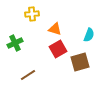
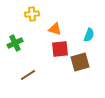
red square: moved 2 px right; rotated 24 degrees clockwise
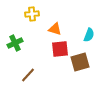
brown line: rotated 14 degrees counterclockwise
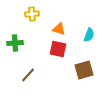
orange triangle: moved 4 px right
green cross: rotated 21 degrees clockwise
red square: moved 2 px left; rotated 18 degrees clockwise
brown square: moved 4 px right, 8 px down
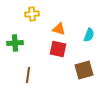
brown line: rotated 35 degrees counterclockwise
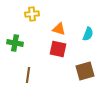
cyan semicircle: moved 1 px left, 1 px up
green cross: rotated 14 degrees clockwise
brown square: moved 1 px right, 1 px down
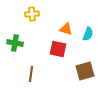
orange triangle: moved 7 px right
brown line: moved 3 px right, 1 px up
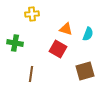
red square: rotated 18 degrees clockwise
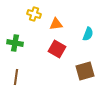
yellow cross: moved 2 px right; rotated 24 degrees clockwise
orange triangle: moved 10 px left, 5 px up; rotated 24 degrees counterclockwise
red square: moved 1 px left
brown line: moved 15 px left, 3 px down
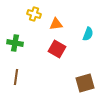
brown square: moved 12 px down
